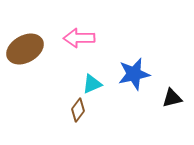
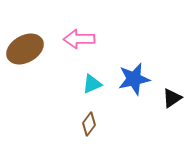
pink arrow: moved 1 px down
blue star: moved 5 px down
black triangle: rotated 20 degrees counterclockwise
brown diamond: moved 11 px right, 14 px down
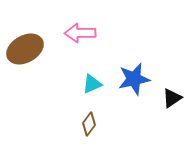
pink arrow: moved 1 px right, 6 px up
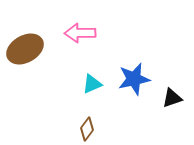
black triangle: rotated 15 degrees clockwise
brown diamond: moved 2 px left, 5 px down
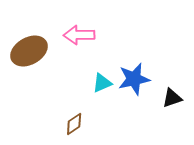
pink arrow: moved 1 px left, 2 px down
brown ellipse: moved 4 px right, 2 px down
cyan triangle: moved 10 px right, 1 px up
brown diamond: moved 13 px left, 5 px up; rotated 20 degrees clockwise
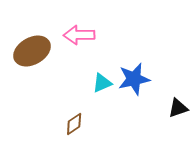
brown ellipse: moved 3 px right
black triangle: moved 6 px right, 10 px down
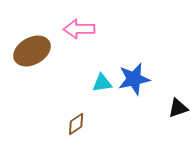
pink arrow: moved 6 px up
cyan triangle: rotated 15 degrees clockwise
brown diamond: moved 2 px right
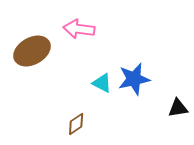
pink arrow: rotated 8 degrees clockwise
cyan triangle: rotated 35 degrees clockwise
black triangle: rotated 10 degrees clockwise
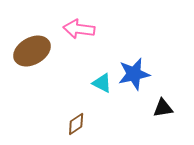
blue star: moved 5 px up
black triangle: moved 15 px left
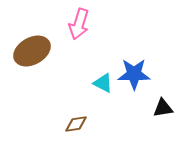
pink arrow: moved 5 px up; rotated 80 degrees counterclockwise
blue star: rotated 12 degrees clockwise
cyan triangle: moved 1 px right
brown diamond: rotated 25 degrees clockwise
